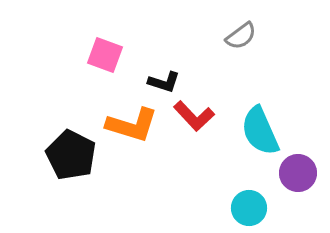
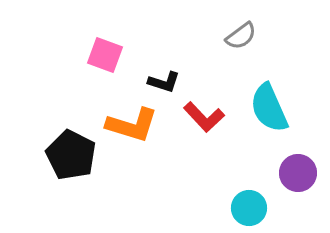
red L-shape: moved 10 px right, 1 px down
cyan semicircle: moved 9 px right, 23 px up
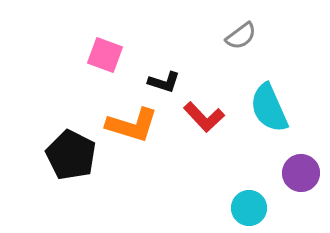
purple circle: moved 3 px right
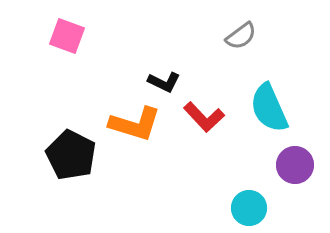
pink square: moved 38 px left, 19 px up
black L-shape: rotated 8 degrees clockwise
orange L-shape: moved 3 px right, 1 px up
purple circle: moved 6 px left, 8 px up
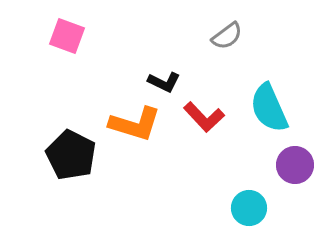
gray semicircle: moved 14 px left
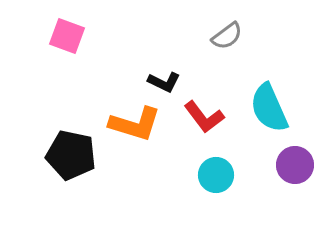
red L-shape: rotated 6 degrees clockwise
black pentagon: rotated 15 degrees counterclockwise
cyan circle: moved 33 px left, 33 px up
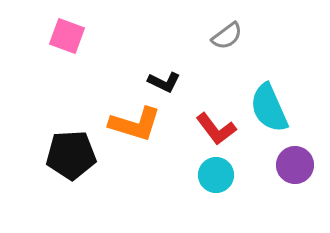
red L-shape: moved 12 px right, 12 px down
black pentagon: rotated 15 degrees counterclockwise
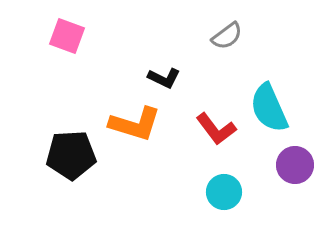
black L-shape: moved 4 px up
cyan circle: moved 8 px right, 17 px down
